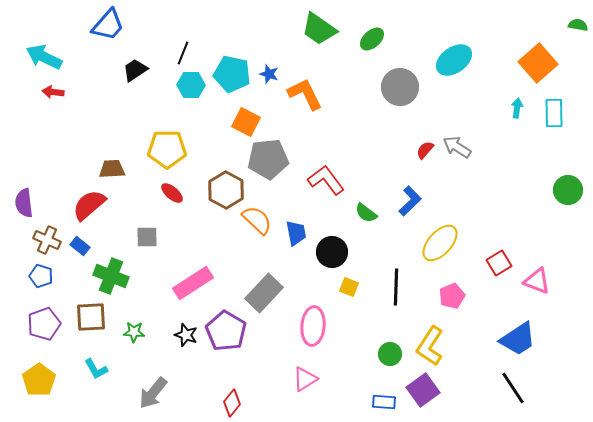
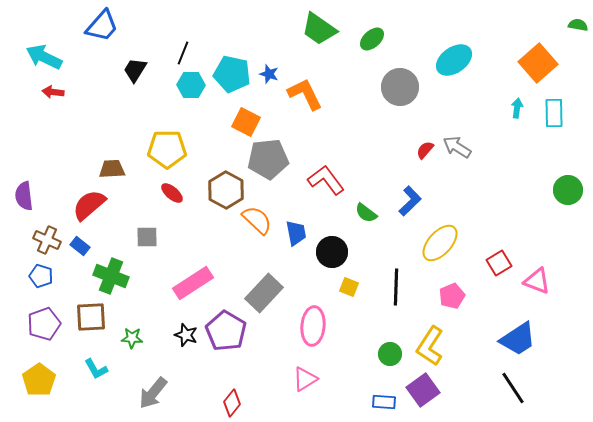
blue trapezoid at (108, 25): moved 6 px left, 1 px down
black trapezoid at (135, 70): rotated 24 degrees counterclockwise
purple semicircle at (24, 203): moved 7 px up
green star at (134, 332): moved 2 px left, 6 px down
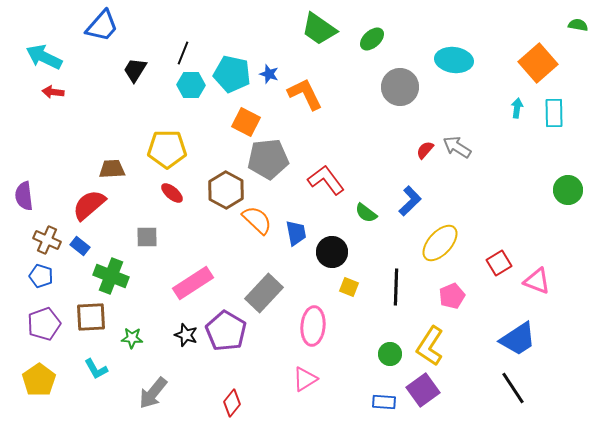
cyan ellipse at (454, 60): rotated 42 degrees clockwise
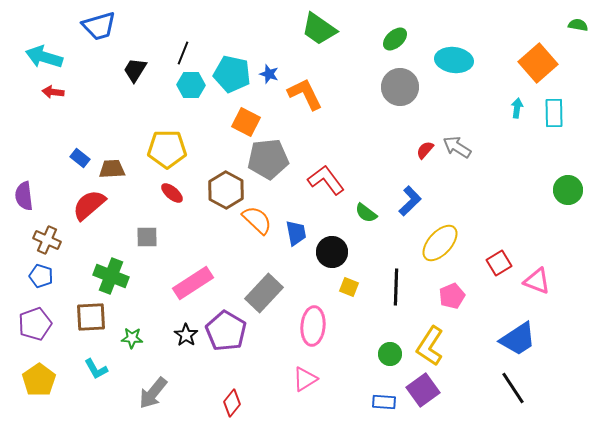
blue trapezoid at (102, 26): moved 3 px left; rotated 33 degrees clockwise
green ellipse at (372, 39): moved 23 px right
cyan arrow at (44, 57): rotated 9 degrees counterclockwise
blue rectangle at (80, 246): moved 88 px up
purple pentagon at (44, 324): moved 9 px left
black star at (186, 335): rotated 15 degrees clockwise
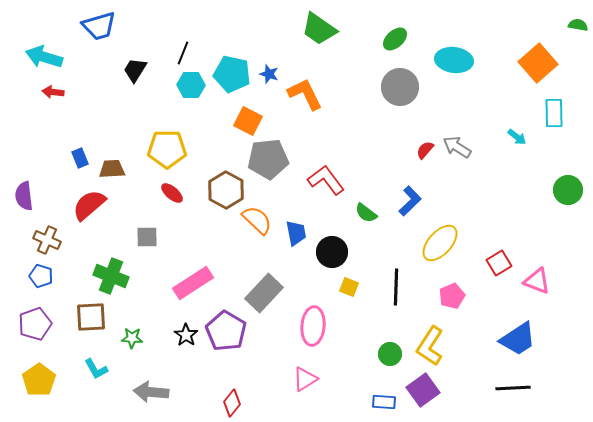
cyan arrow at (517, 108): moved 29 px down; rotated 120 degrees clockwise
orange square at (246, 122): moved 2 px right, 1 px up
blue rectangle at (80, 158): rotated 30 degrees clockwise
black line at (513, 388): rotated 60 degrees counterclockwise
gray arrow at (153, 393): moved 2 px left, 1 px up; rotated 56 degrees clockwise
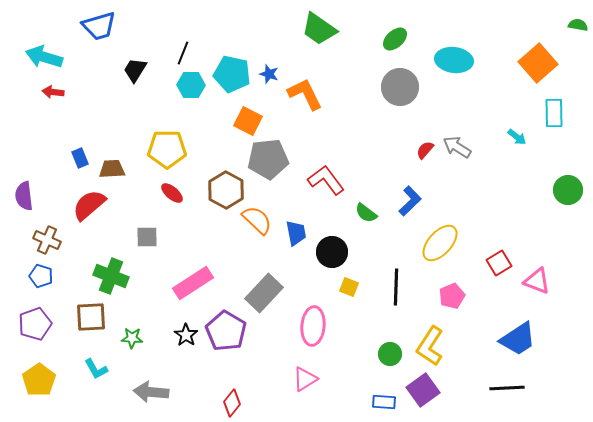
black line at (513, 388): moved 6 px left
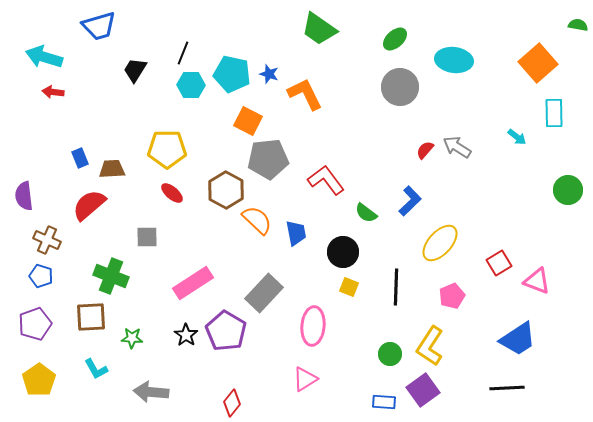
black circle at (332, 252): moved 11 px right
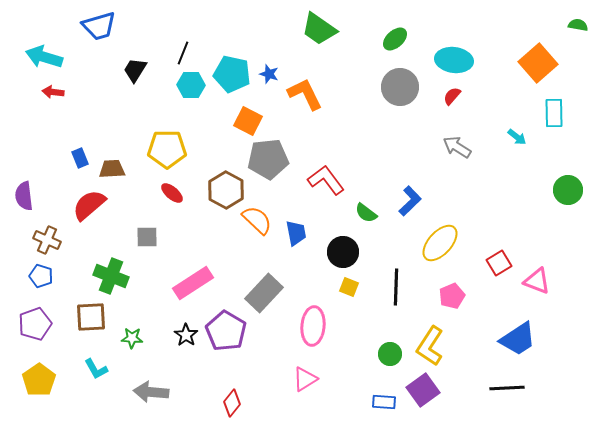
red semicircle at (425, 150): moved 27 px right, 54 px up
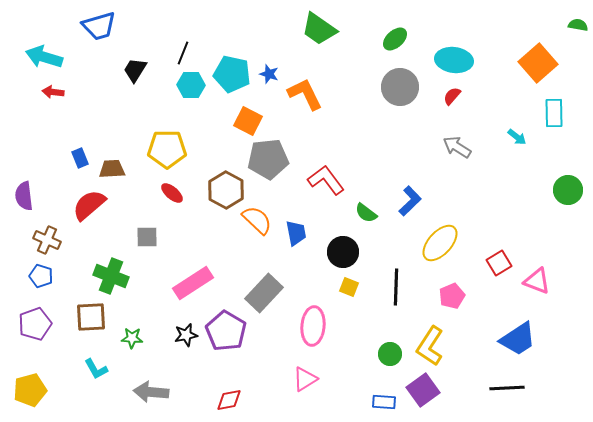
black star at (186, 335): rotated 25 degrees clockwise
yellow pentagon at (39, 380): moved 9 px left, 10 px down; rotated 20 degrees clockwise
red diamond at (232, 403): moved 3 px left, 3 px up; rotated 40 degrees clockwise
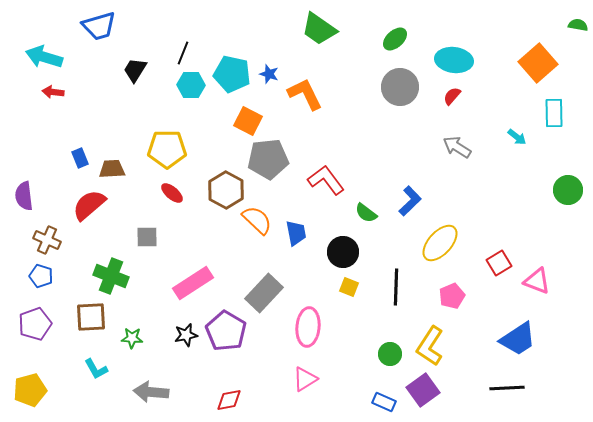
pink ellipse at (313, 326): moved 5 px left, 1 px down
blue rectangle at (384, 402): rotated 20 degrees clockwise
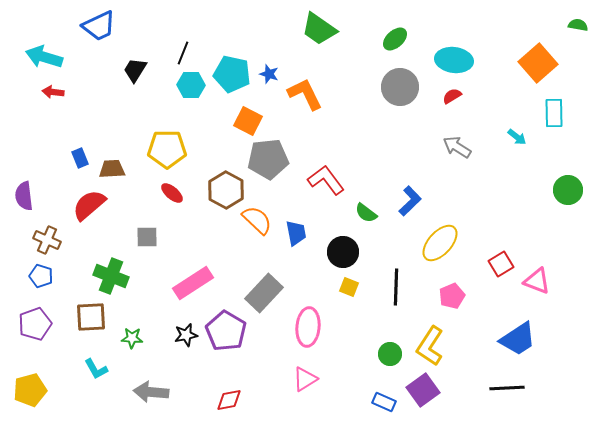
blue trapezoid at (99, 26): rotated 9 degrees counterclockwise
red semicircle at (452, 96): rotated 18 degrees clockwise
red square at (499, 263): moved 2 px right, 1 px down
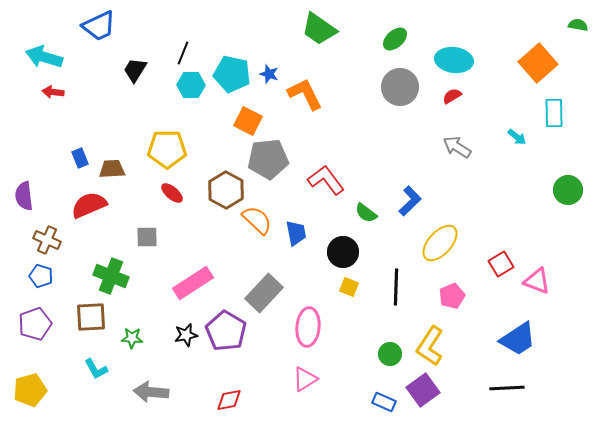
red semicircle at (89, 205): rotated 18 degrees clockwise
